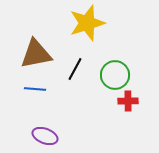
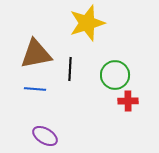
black line: moved 5 px left; rotated 25 degrees counterclockwise
purple ellipse: rotated 10 degrees clockwise
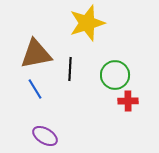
blue line: rotated 55 degrees clockwise
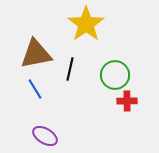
yellow star: moved 1 px left, 1 px down; rotated 18 degrees counterclockwise
black line: rotated 10 degrees clockwise
red cross: moved 1 px left
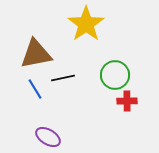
black line: moved 7 px left, 9 px down; rotated 65 degrees clockwise
purple ellipse: moved 3 px right, 1 px down
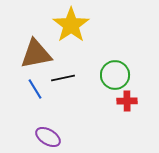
yellow star: moved 15 px left, 1 px down
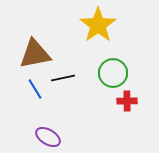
yellow star: moved 27 px right
brown triangle: moved 1 px left
green circle: moved 2 px left, 2 px up
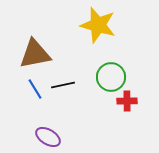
yellow star: rotated 21 degrees counterclockwise
green circle: moved 2 px left, 4 px down
black line: moved 7 px down
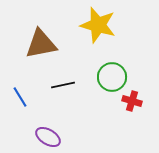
brown triangle: moved 6 px right, 10 px up
green circle: moved 1 px right
blue line: moved 15 px left, 8 px down
red cross: moved 5 px right; rotated 18 degrees clockwise
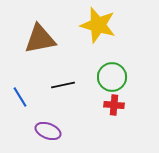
brown triangle: moved 1 px left, 5 px up
red cross: moved 18 px left, 4 px down; rotated 12 degrees counterclockwise
purple ellipse: moved 6 px up; rotated 10 degrees counterclockwise
